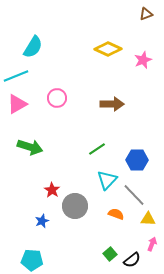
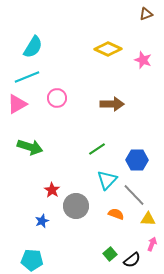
pink star: rotated 30 degrees counterclockwise
cyan line: moved 11 px right, 1 px down
gray circle: moved 1 px right
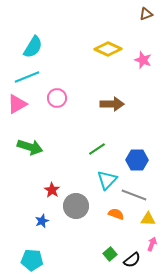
gray line: rotated 25 degrees counterclockwise
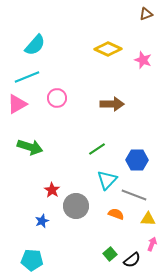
cyan semicircle: moved 2 px right, 2 px up; rotated 10 degrees clockwise
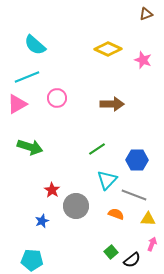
cyan semicircle: rotated 90 degrees clockwise
green square: moved 1 px right, 2 px up
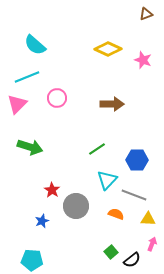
pink triangle: rotated 15 degrees counterclockwise
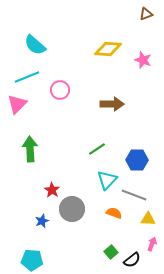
yellow diamond: rotated 20 degrees counterclockwise
pink circle: moved 3 px right, 8 px up
green arrow: moved 2 px down; rotated 110 degrees counterclockwise
gray circle: moved 4 px left, 3 px down
orange semicircle: moved 2 px left, 1 px up
